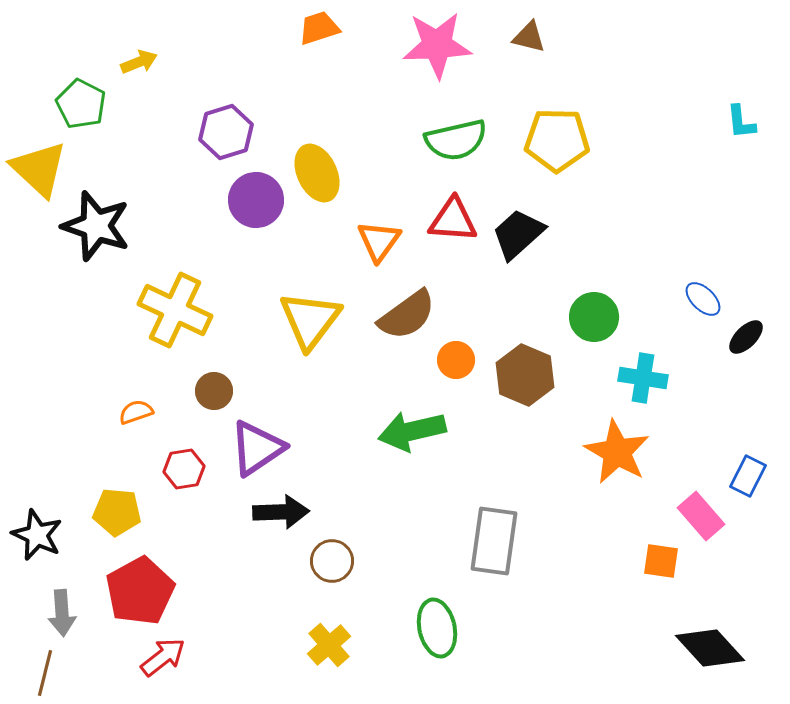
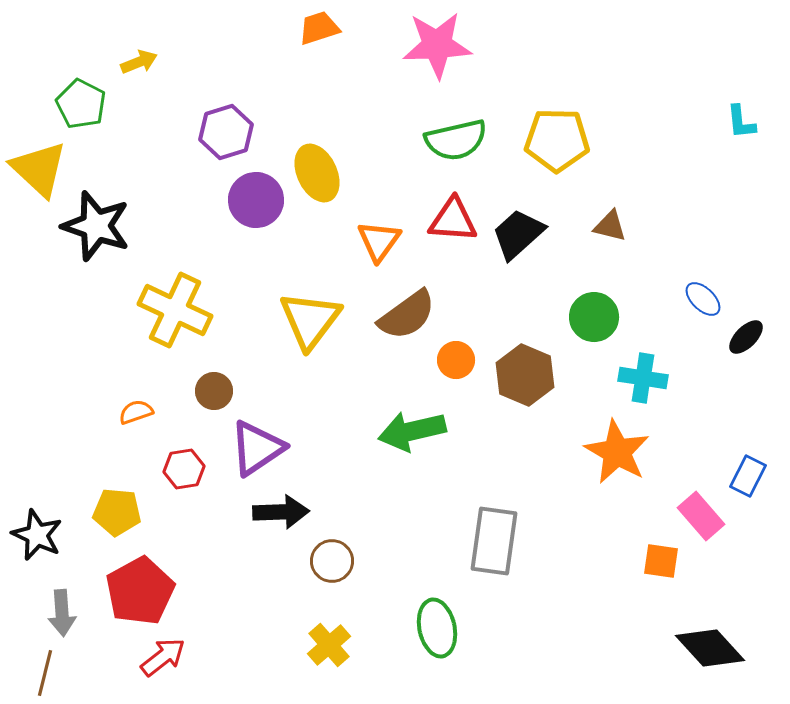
brown triangle at (529, 37): moved 81 px right, 189 px down
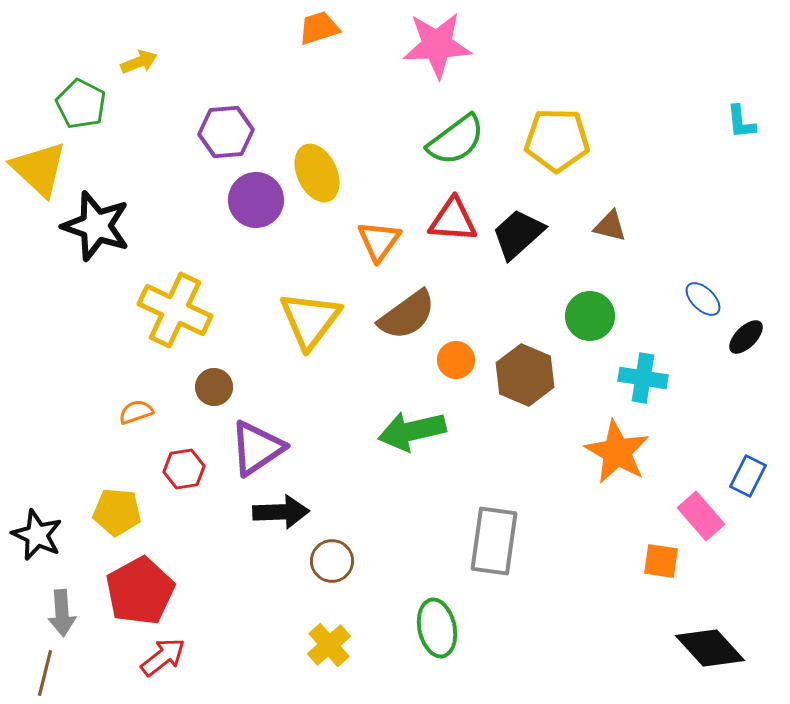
purple hexagon at (226, 132): rotated 12 degrees clockwise
green semicircle at (456, 140): rotated 24 degrees counterclockwise
green circle at (594, 317): moved 4 px left, 1 px up
brown circle at (214, 391): moved 4 px up
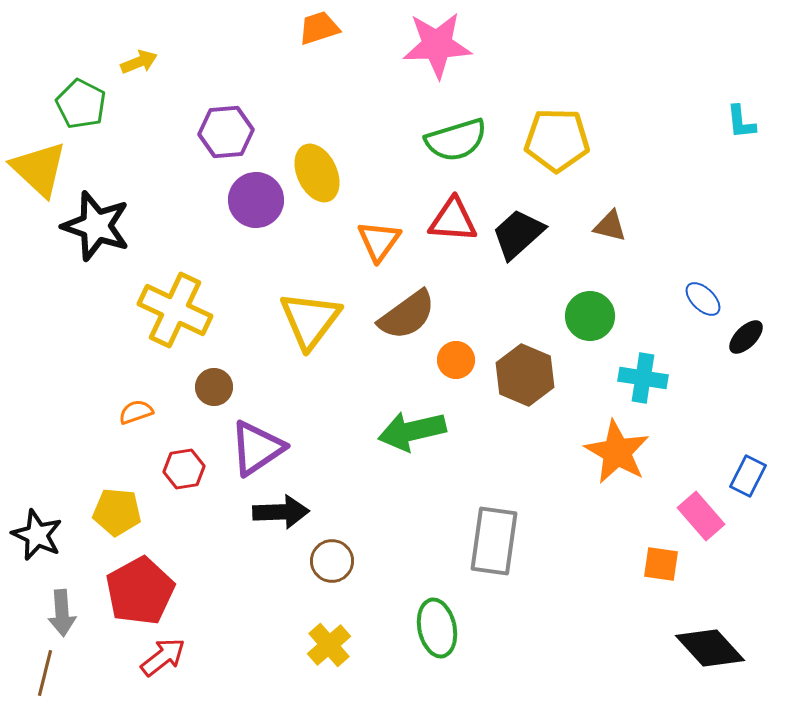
green semicircle at (456, 140): rotated 20 degrees clockwise
orange square at (661, 561): moved 3 px down
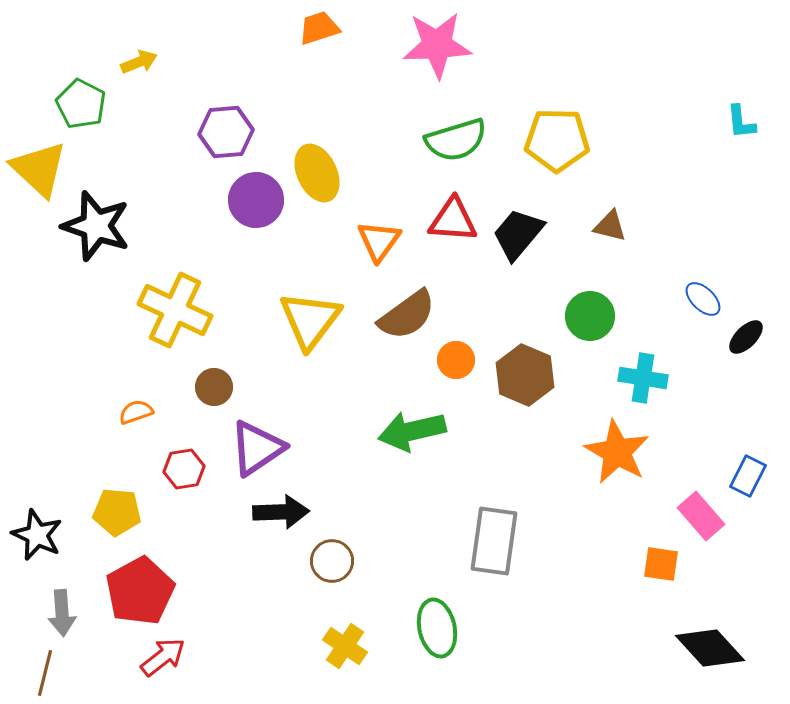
black trapezoid at (518, 234): rotated 8 degrees counterclockwise
yellow cross at (329, 645): moved 16 px right, 1 px down; rotated 15 degrees counterclockwise
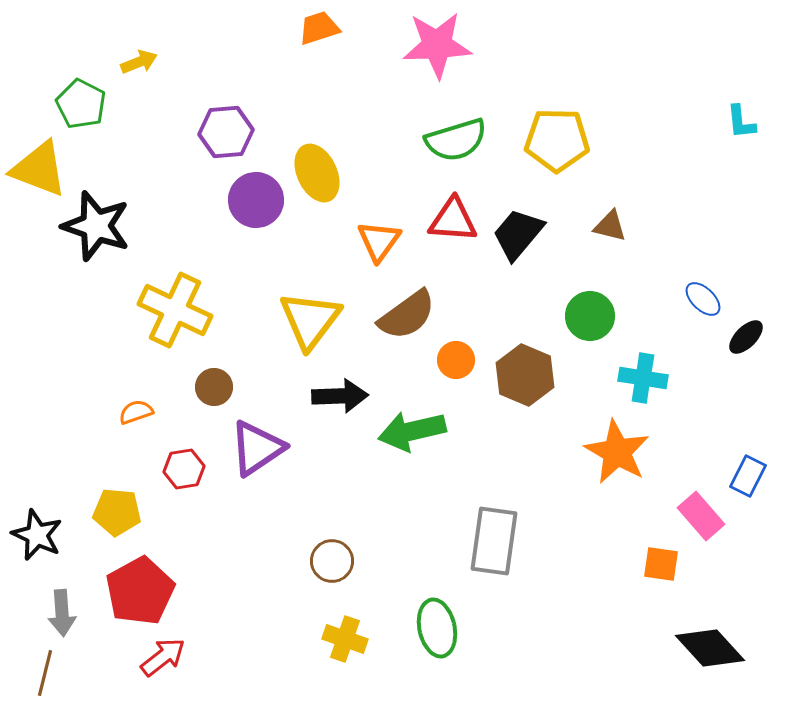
yellow triangle at (39, 169): rotated 22 degrees counterclockwise
black arrow at (281, 512): moved 59 px right, 116 px up
yellow cross at (345, 646): moved 7 px up; rotated 15 degrees counterclockwise
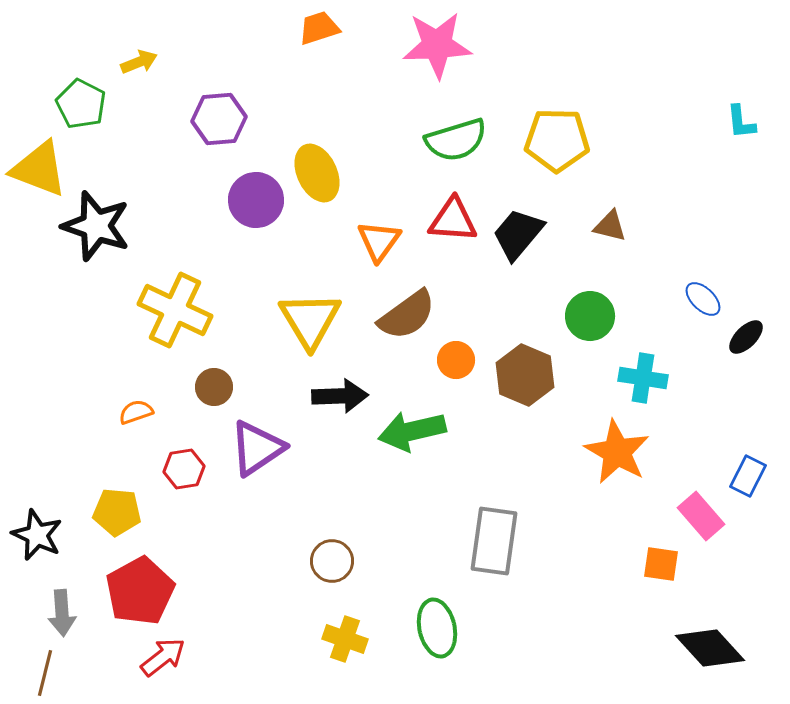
purple hexagon at (226, 132): moved 7 px left, 13 px up
yellow triangle at (310, 320): rotated 8 degrees counterclockwise
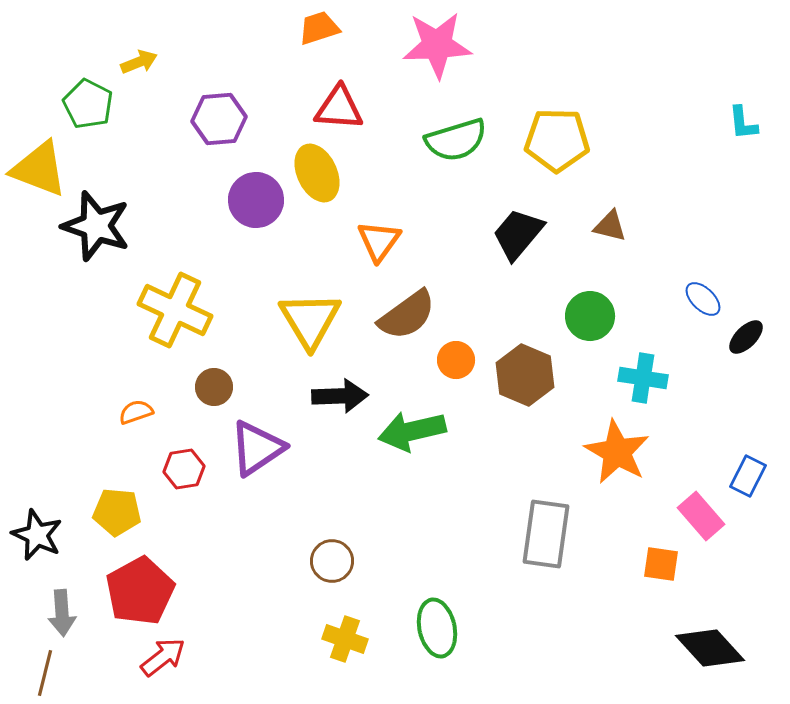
green pentagon at (81, 104): moved 7 px right
cyan L-shape at (741, 122): moved 2 px right, 1 px down
red triangle at (453, 220): moved 114 px left, 112 px up
gray rectangle at (494, 541): moved 52 px right, 7 px up
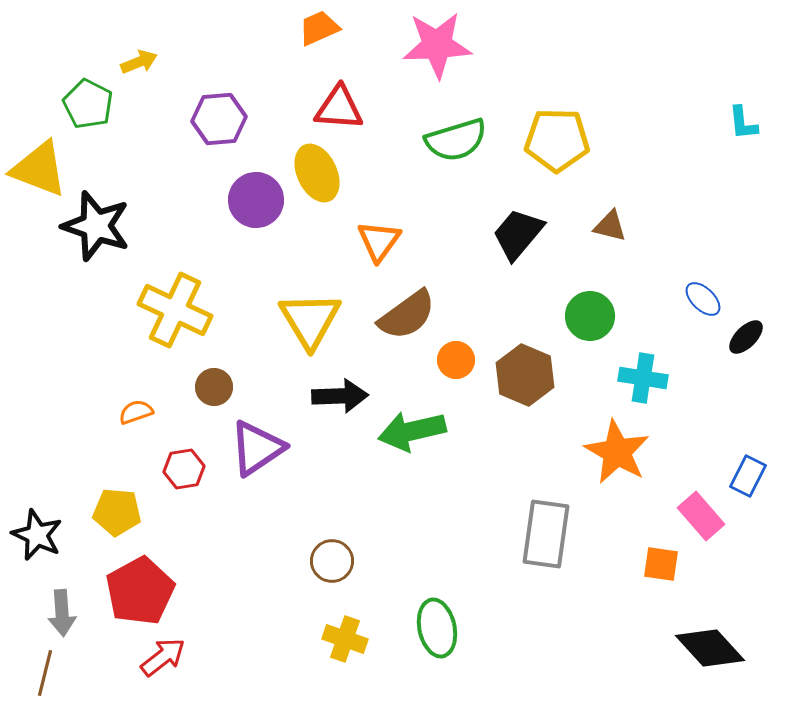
orange trapezoid at (319, 28): rotated 6 degrees counterclockwise
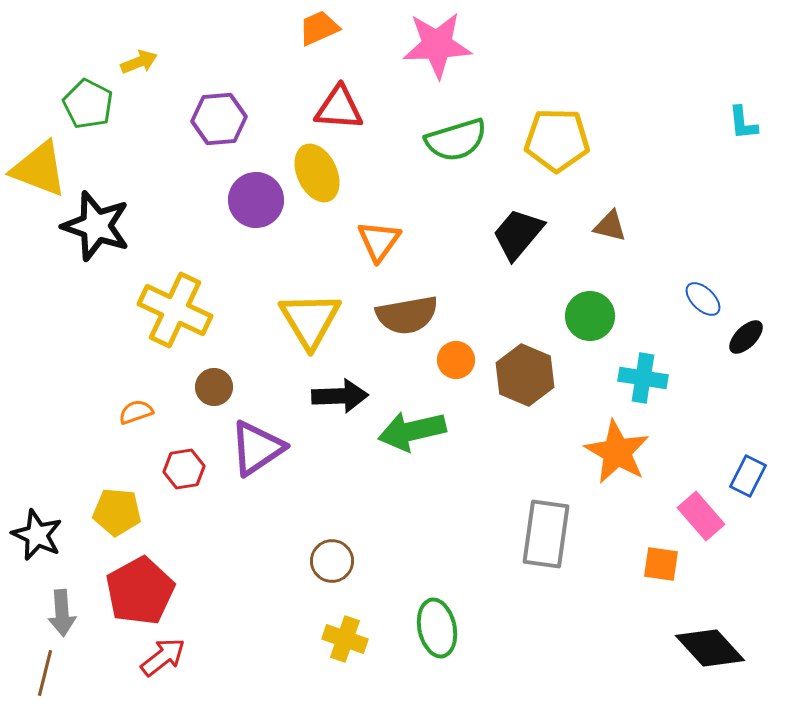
brown semicircle at (407, 315): rotated 26 degrees clockwise
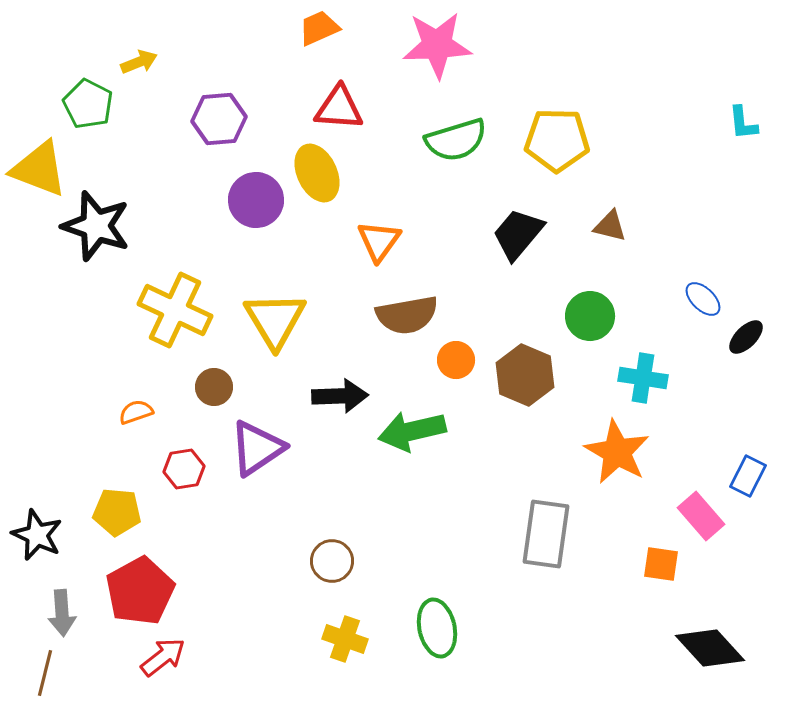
yellow triangle at (310, 320): moved 35 px left
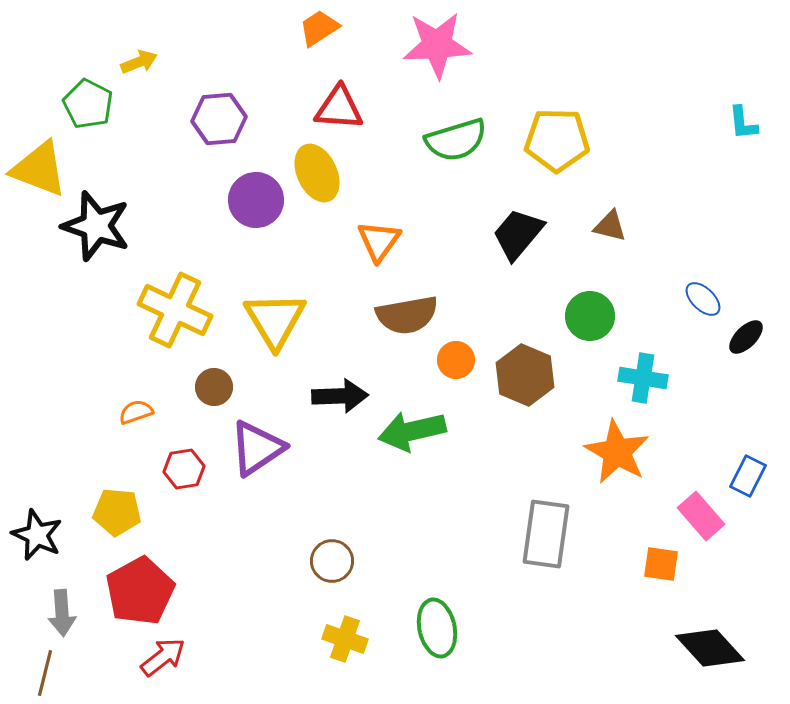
orange trapezoid at (319, 28): rotated 9 degrees counterclockwise
